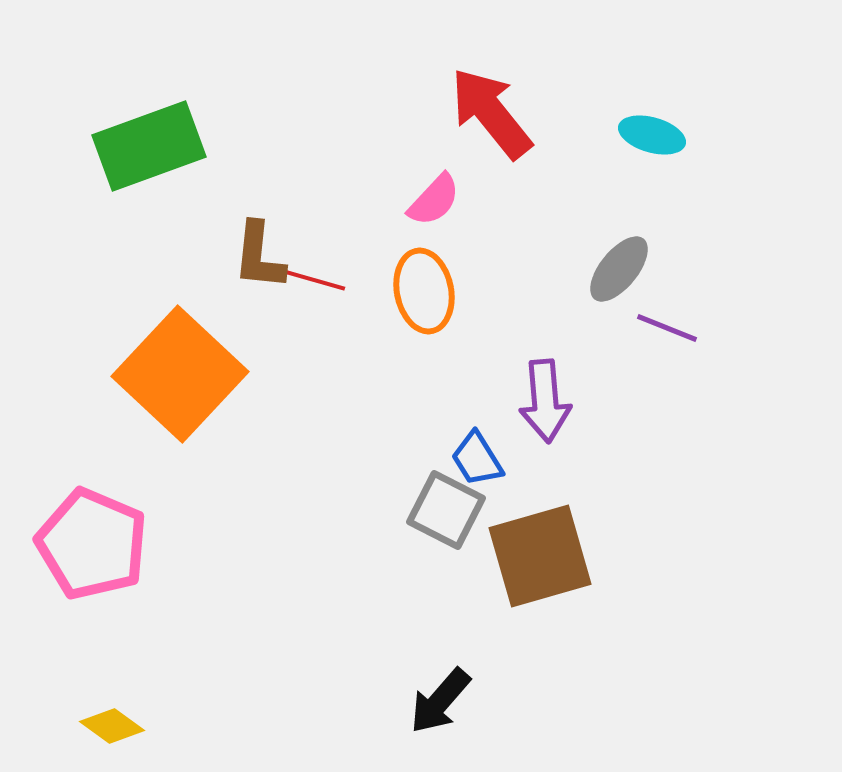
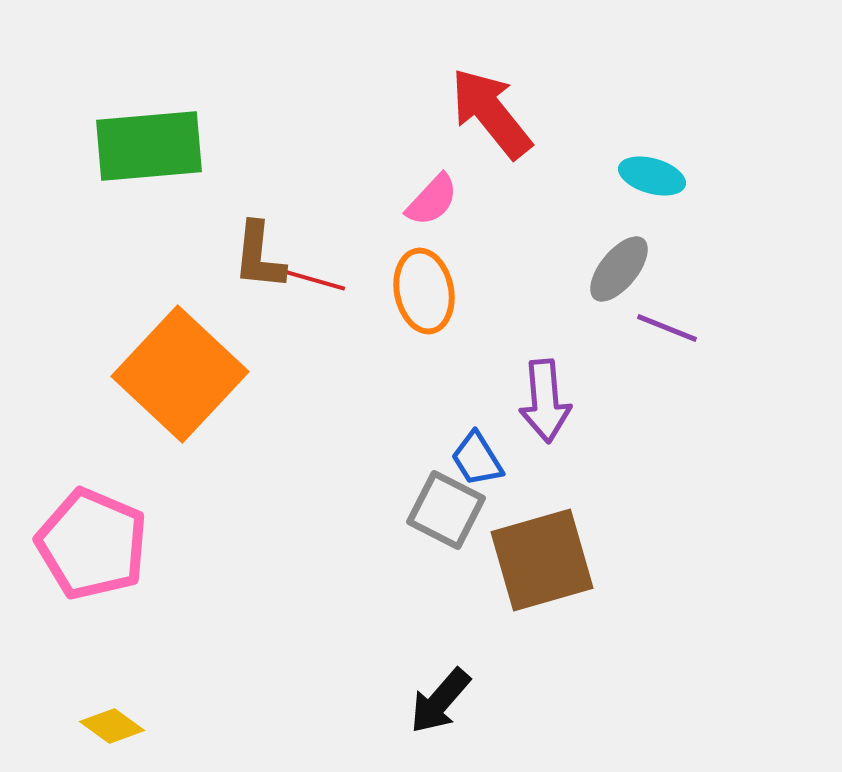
cyan ellipse: moved 41 px down
green rectangle: rotated 15 degrees clockwise
pink semicircle: moved 2 px left
brown square: moved 2 px right, 4 px down
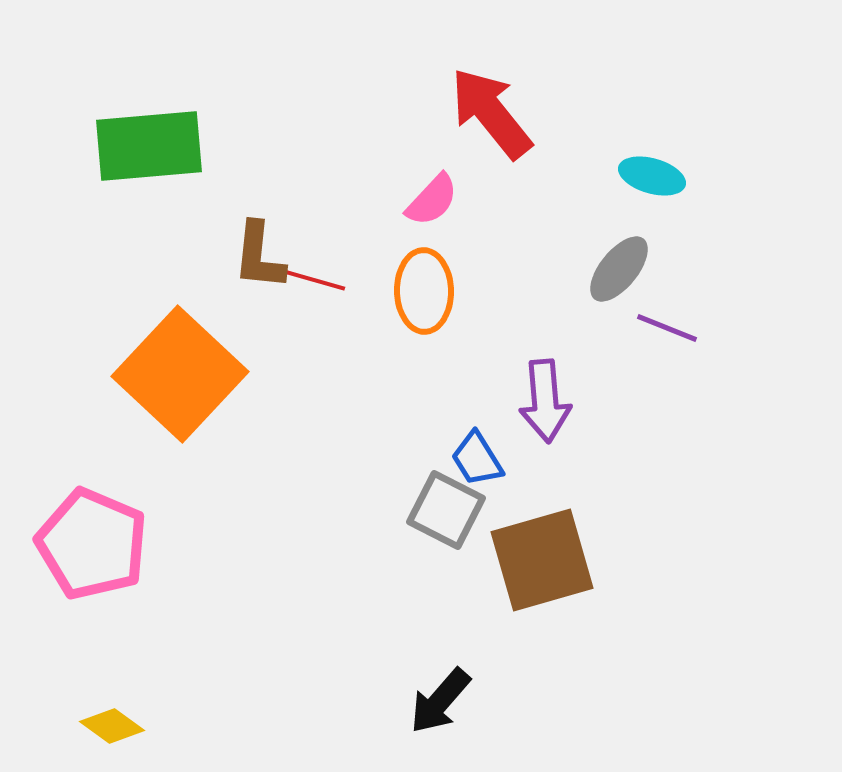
orange ellipse: rotated 10 degrees clockwise
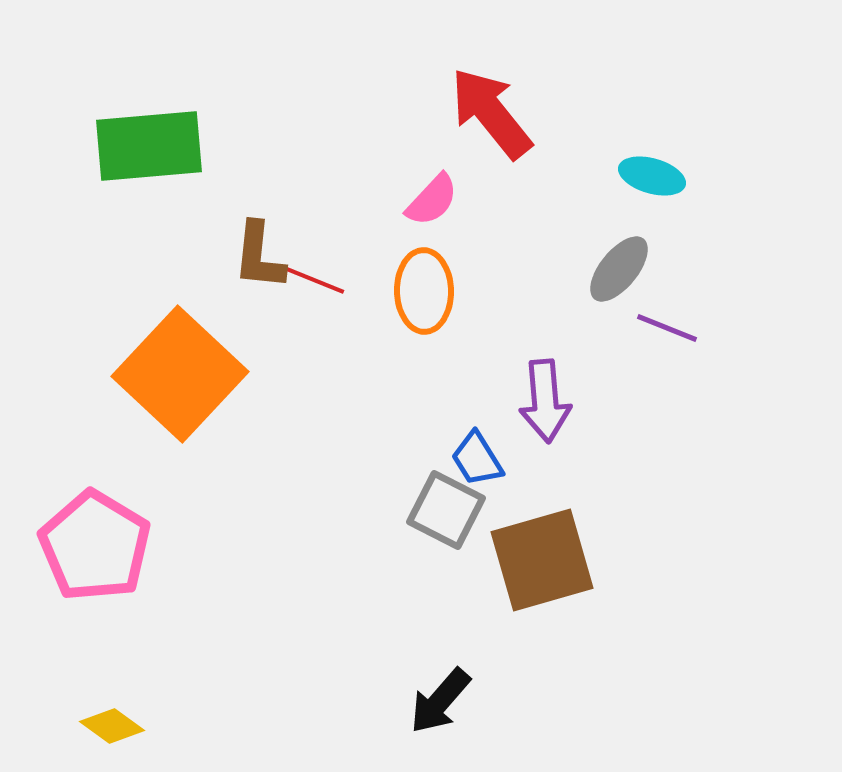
red line: rotated 6 degrees clockwise
pink pentagon: moved 3 px right, 2 px down; rotated 8 degrees clockwise
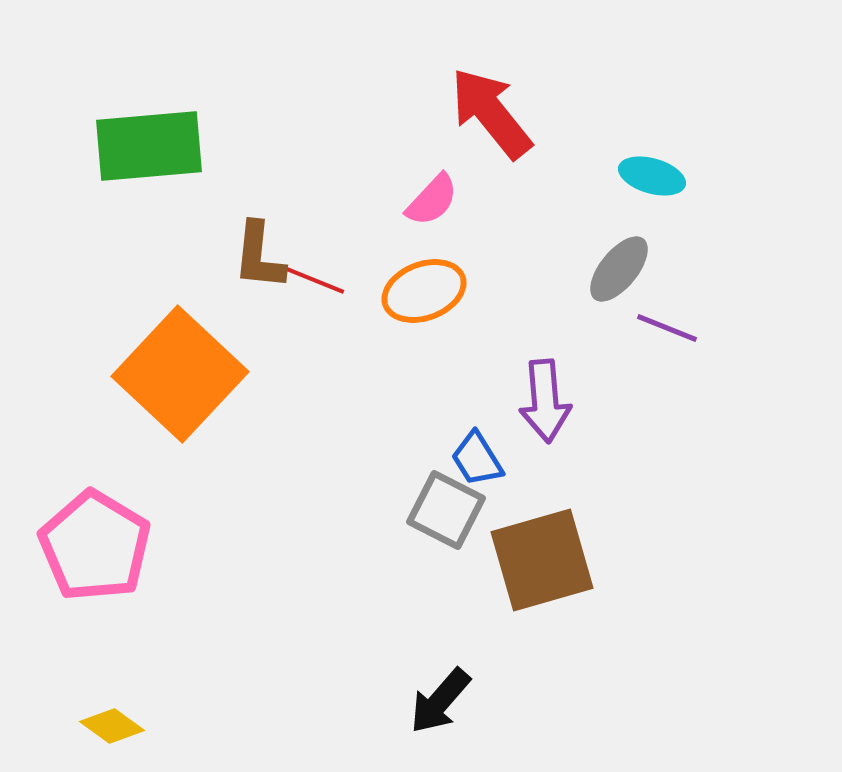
orange ellipse: rotated 70 degrees clockwise
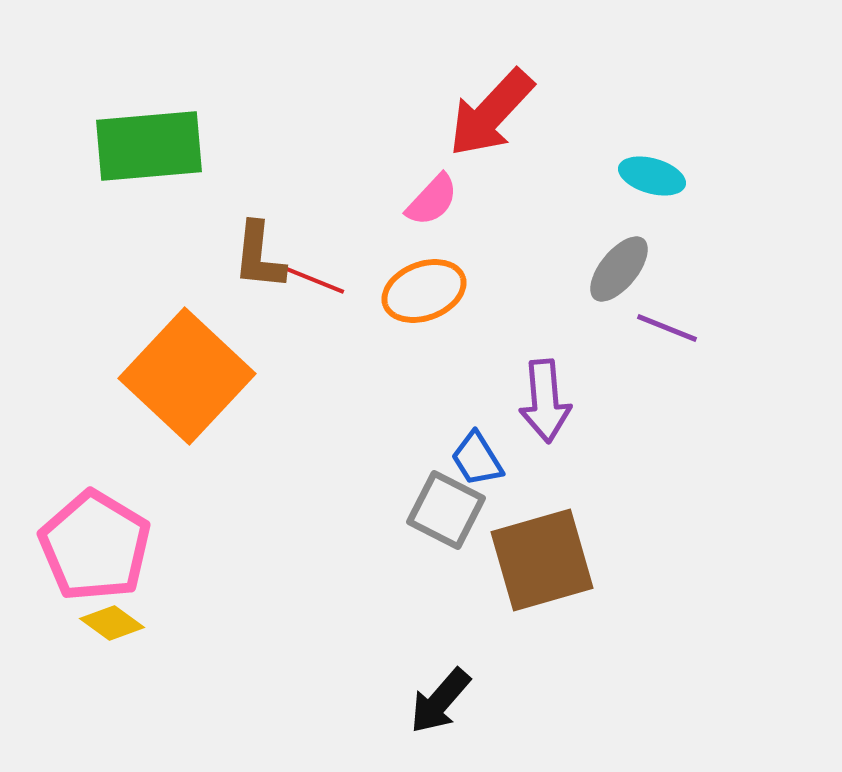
red arrow: rotated 98 degrees counterclockwise
orange square: moved 7 px right, 2 px down
yellow diamond: moved 103 px up
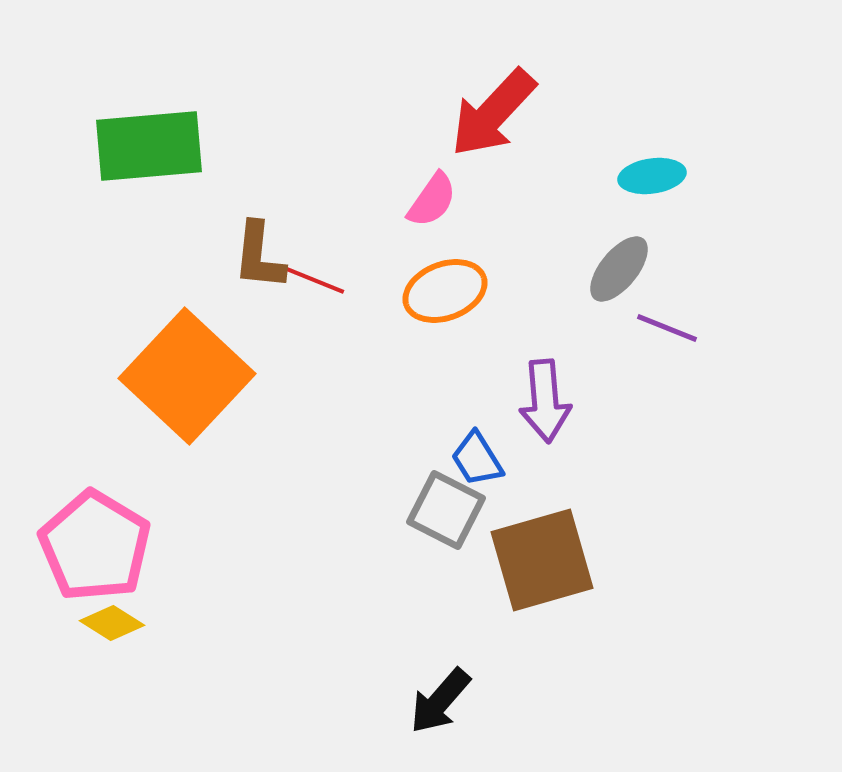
red arrow: moved 2 px right
cyan ellipse: rotated 24 degrees counterclockwise
pink semicircle: rotated 8 degrees counterclockwise
orange ellipse: moved 21 px right
yellow diamond: rotated 4 degrees counterclockwise
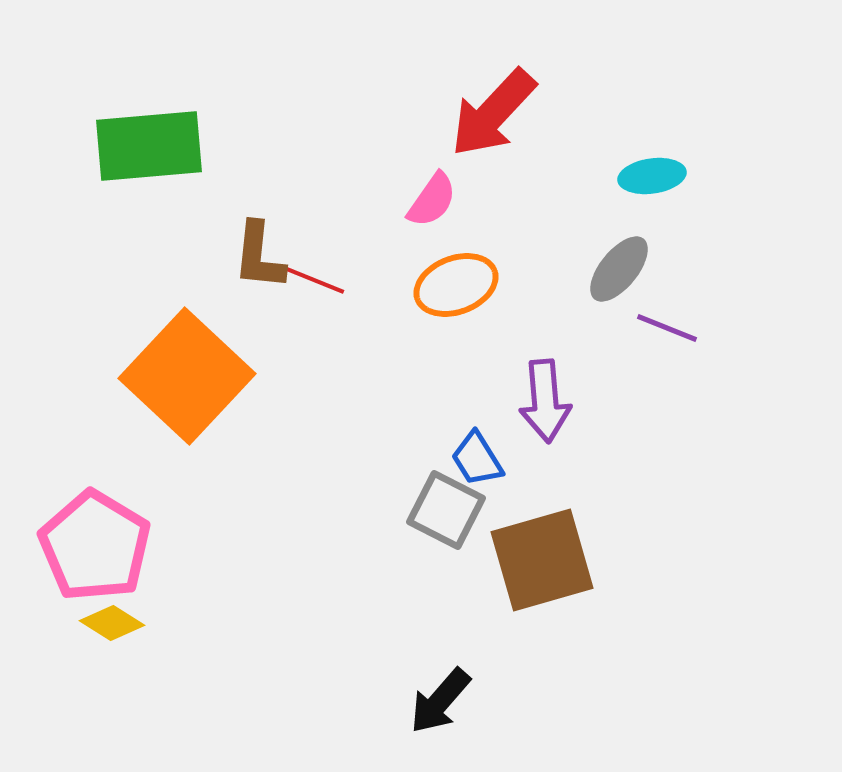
orange ellipse: moved 11 px right, 6 px up
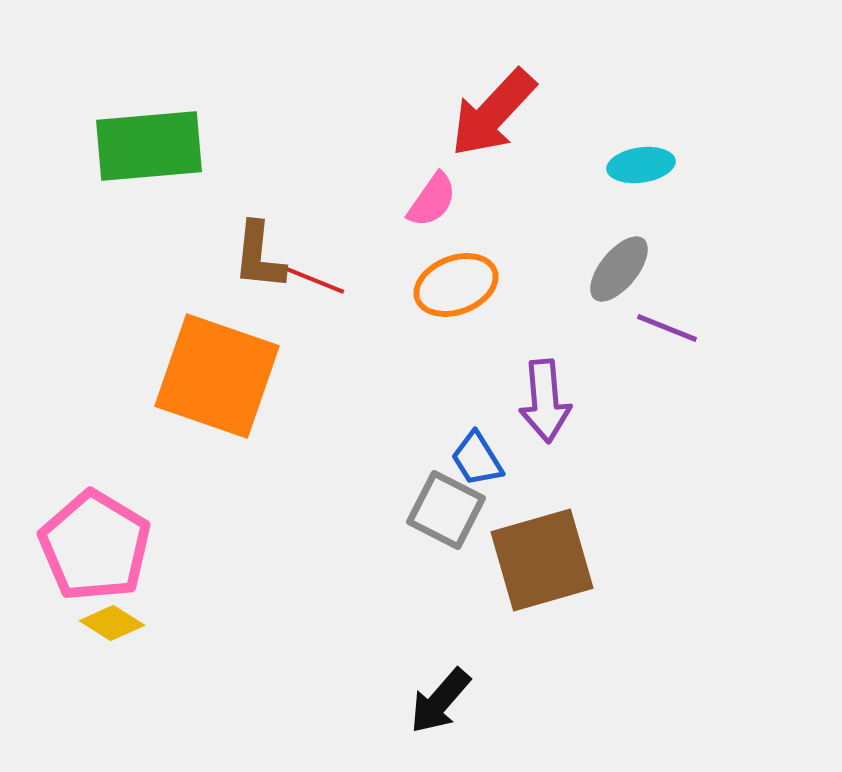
cyan ellipse: moved 11 px left, 11 px up
orange square: moved 30 px right; rotated 24 degrees counterclockwise
